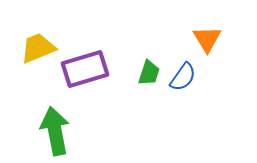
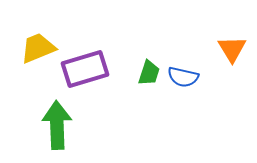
orange triangle: moved 25 px right, 10 px down
blue semicircle: rotated 68 degrees clockwise
green arrow: moved 2 px right, 6 px up; rotated 9 degrees clockwise
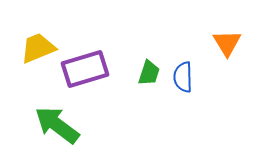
orange triangle: moved 5 px left, 6 px up
blue semicircle: rotated 76 degrees clockwise
green arrow: rotated 51 degrees counterclockwise
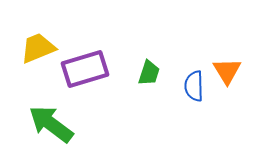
orange triangle: moved 28 px down
blue semicircle: moved 11 px right, 9 px down
green arrow: moved 6 px left, 1 px up
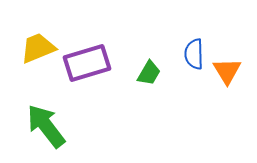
purple rectangle: moved 2 px right, 6 px up
green trapezoid: rotated 12 degrees clockwise
blue semicircle: moved 32 px up
green arrow: moved 5 px left, 2 px down; rotated 15 degrees clockwise
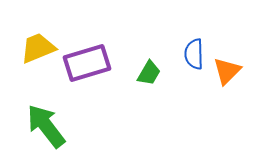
orange triangle: rotated 16 degrees clockwise
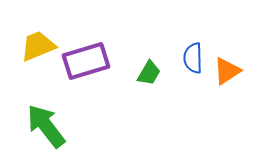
yellow trapezoid: moved 2 px up
blue semicircle: moved 1 px left, 4 px down
purple rectangle: moved 1 px left, 2 px up
orange triangle: rotated 12 degrees clockwise
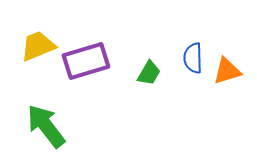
orange triangle: rotated 16 degrees clockwise
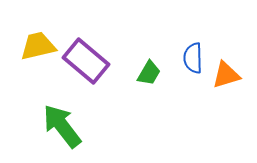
yellow trapezoid: rotated 9 degrees clockwise
purple rectangle: rotated 57 degrees clockwise
orange triangle: moved 1 px left, 4 px down
green arrow: moved 16 px right
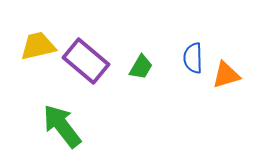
green trapezoid: moved 8 px left, 6 px up
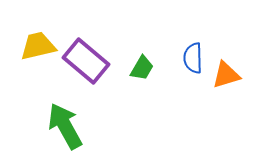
green trapezoid: moved 1 px right, 1 px down
green arrow: moved 3 px right; rotated 9 degrees clockwise
